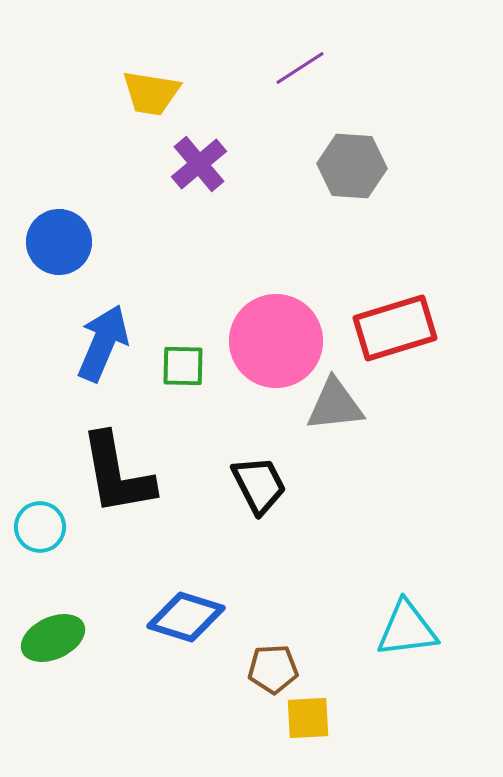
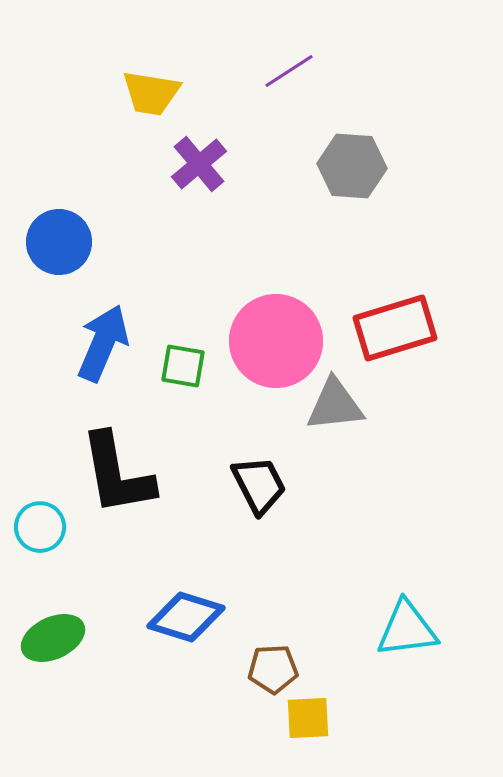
purple line: moved 11 px left, 3 px down
green square: rotated 9 degrees clockwise
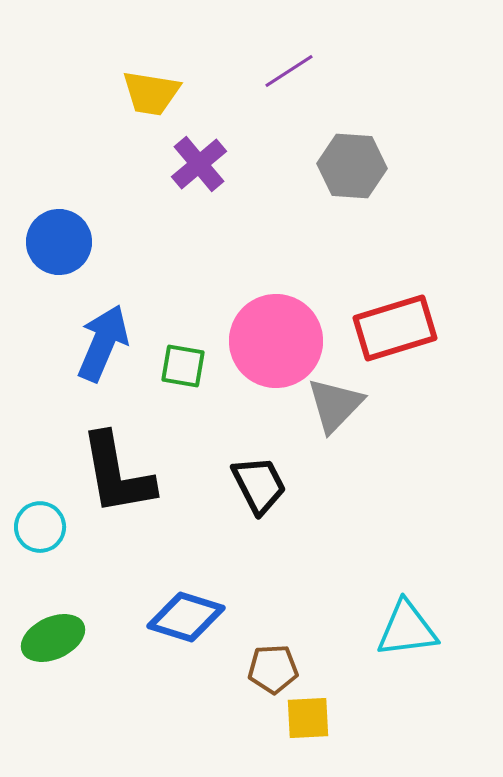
gray triangle: rotated 40 degrees counterclockwise
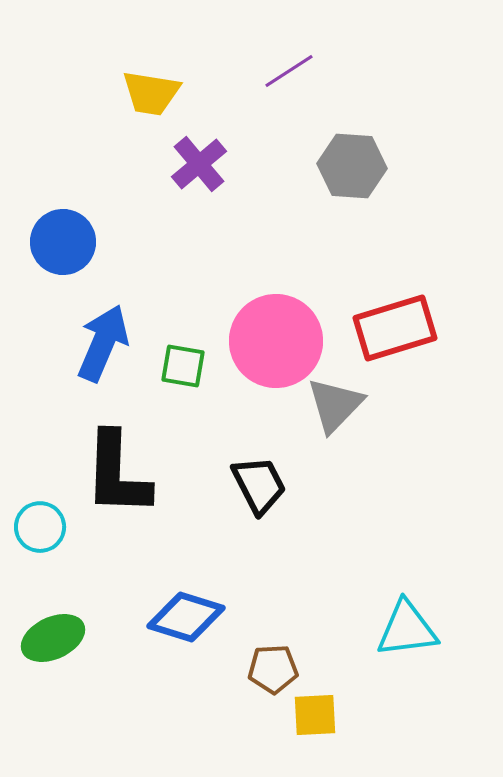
blue circle: moved 4 px right
black L-shape: rotated 12 degrees clockwise
yellow square: moved 7 px right, 3 px up
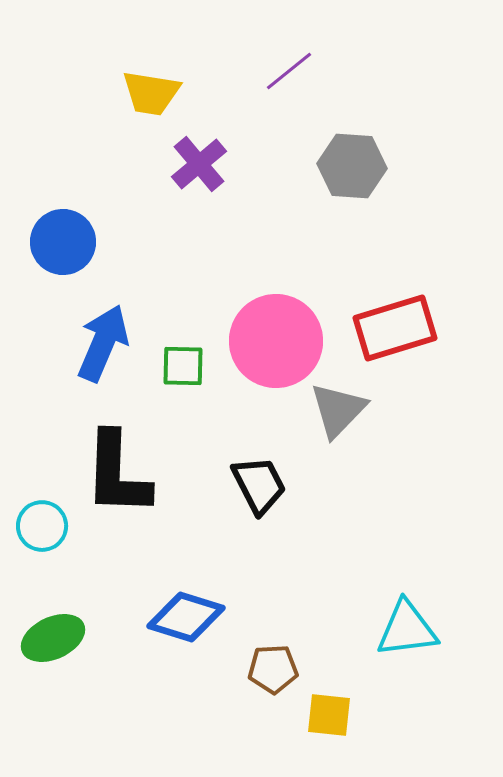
purple line: rotated 6 degrees counterclockwise
green square: rotated 9 degrees counterclockwise
gray triangle: moved 3 px right, 5 px down
cyan circle: moved 2 px right, 1 px up
yellow square: moved 14 px right; rotated 9 degrees clockwise
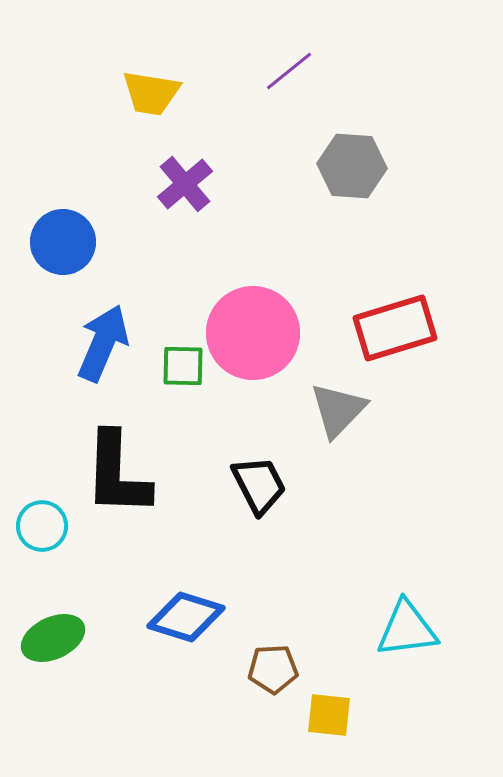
purple cross: moved 14 px left, 20 px down
pink circle: moved 23 px left, 8 px up
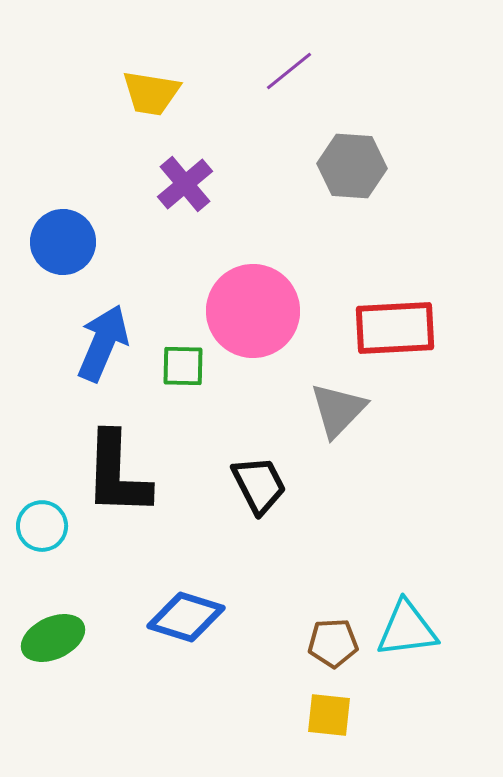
red rectangle: rotated 14 degrees clockwise
pink circle: moved 22 px up
brown pentagon: moved 60 px right, 26 px up
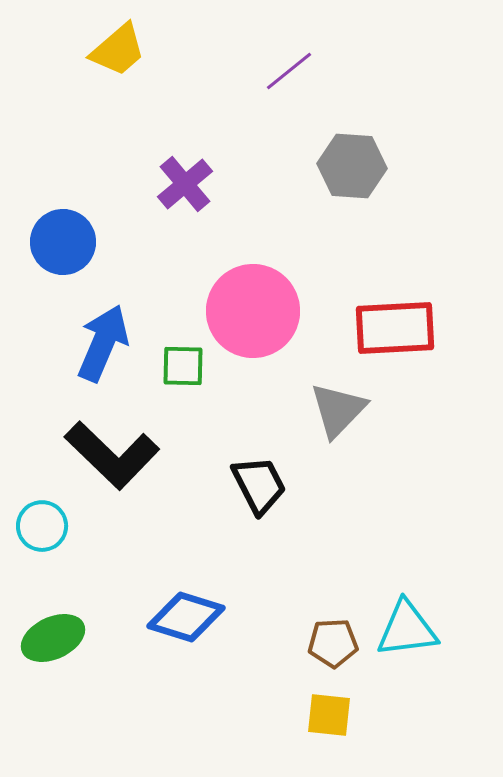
yellow trapezoid: moved 33 px left, 43 px up; rotated 50 degrees counterclockwise
black L-shape: moved 5 px left, 19 px up; rotated 48 degrees counterclockwise
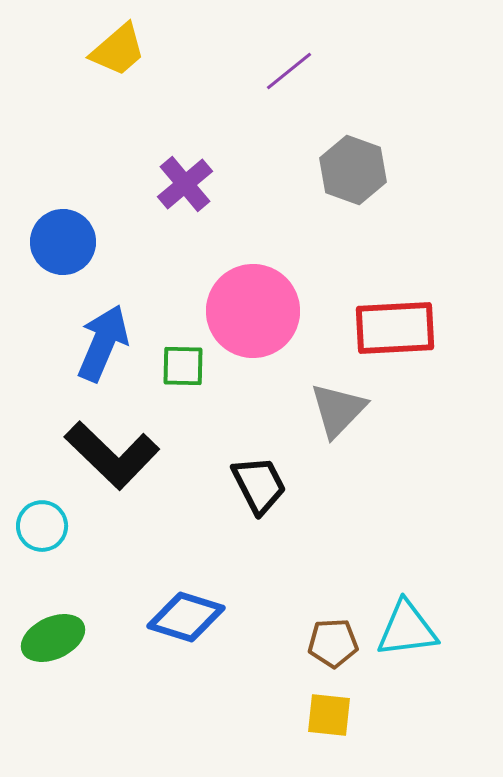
gray hexagon: moved 1 px right, 4 px down; rotated 16 degrees clockwise
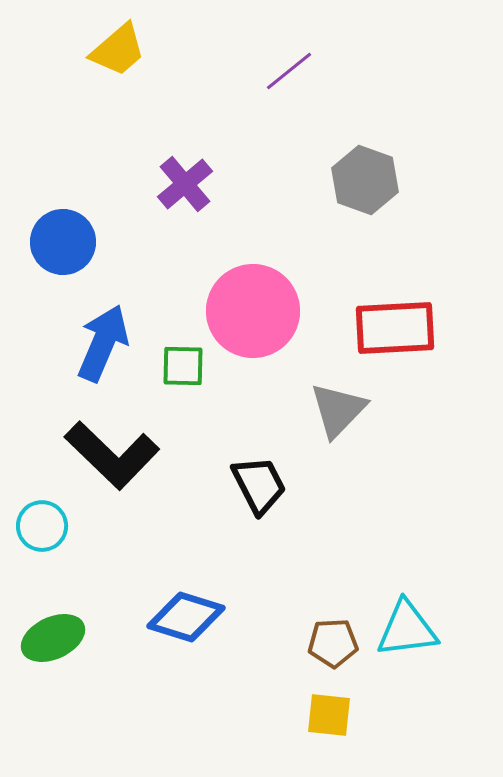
gray hexagon: moved 12 px right, 10 px down
